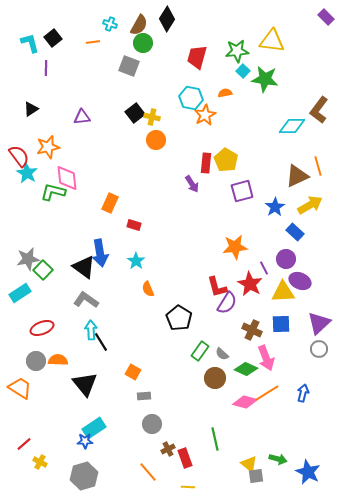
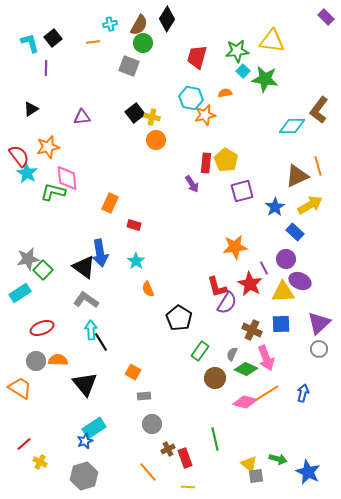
cyan cross at (110, 24): rotated 32 degrees counterclockwise
orange star at (205, 115): rotated 15 degrees clockwise
gray semicircle at (222, 354): moved 10 px right; rotated 72 degrees clockwise
blue star at (85, 441): rotated 21 degrees counterclockwise
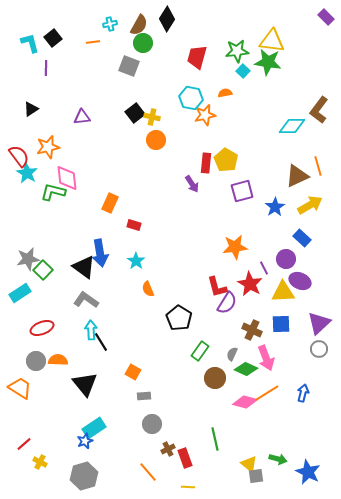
green star at (265, 79): moved 3 px right, 17 px up
blue rectangle at (295, 232): moved 7 px right, 6 px down
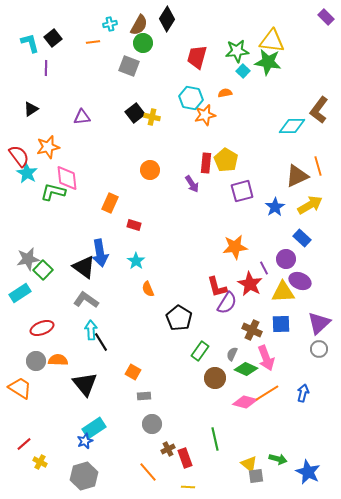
orange circle at (156, 140): moved 6 px left, 30 px down
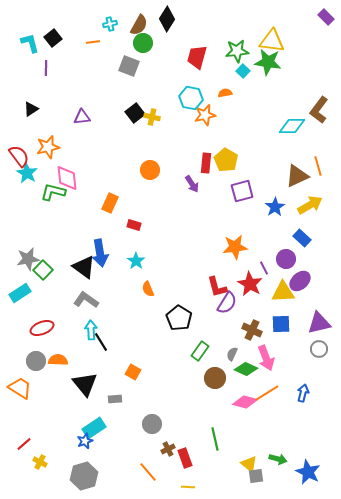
purple ellipse at (300, 281): rotated 65 degrees counterclockwise
purple triangle at (319, 323): rotated 30 degrees clockwise
gray rectangle at (144, 396): moved 29 px left, 3 px down
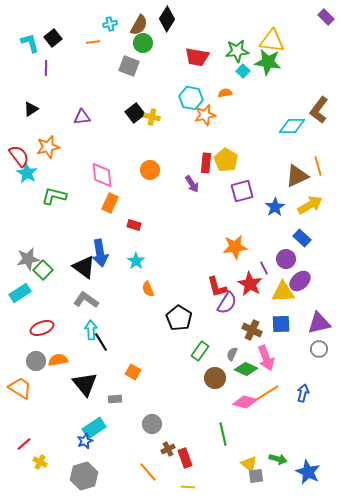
red trapezoid at (197, 57): rotated 95 degrees counterclockwise
pink diamond at (67, 178): moved 35 px right, 3 px up
green L-shape at (53, 192): moved 1 px right, 4 px down
orange semicircle at (58, 360): rotated 12 degrees counterclockwise
green line at (215, 439): moved 8 px right, 5 px up
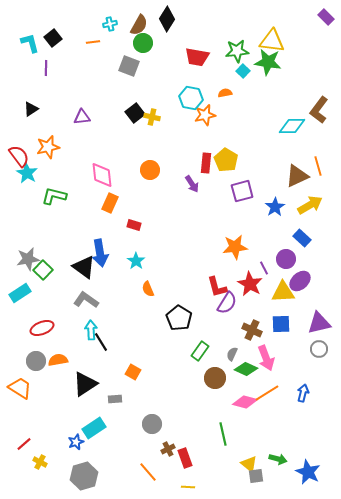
black triangle at (85, 384): rotated 36 degrees clockwise
blue star at (85, 441): moved 9 px left, 1 px down
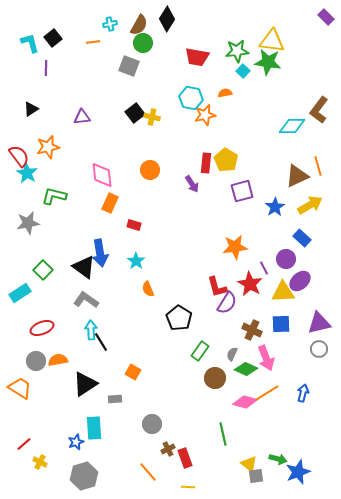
gray star at (28, 259): moved 36 px up
cyan rectangle at (94, 428): rotated 60 degrees counterclockwise
blue star at (308, 472): moved 10 px left; rotated 25 degrees clockwise
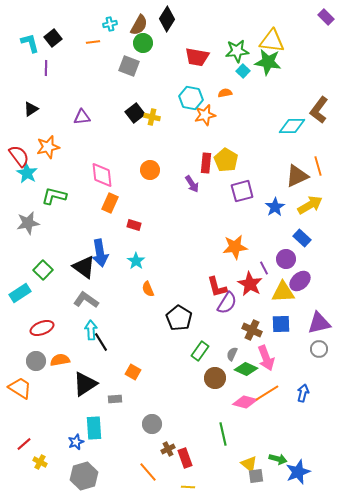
orange semicircle at (58, 360): moved 2 px right
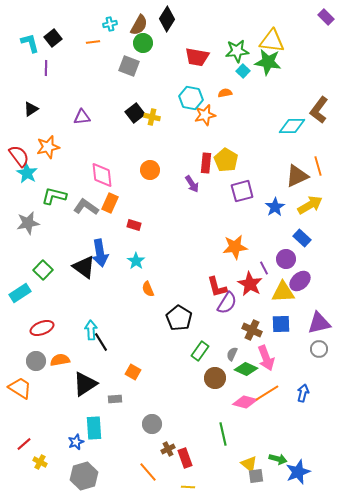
gray L-shape at (86, 300): moved 93 px up
